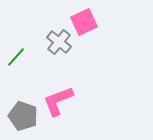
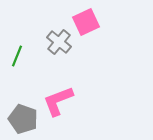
pink square: moved 2 px right
green line: moved 1 px right, 1 px up; rotated 20 degrees counterclockwise
gray pentagon: moved 3 px down
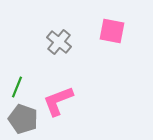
pink square: moved 26 px right, 9 px down; rotated 36 degrees clockwise
green line: moved 31 px down
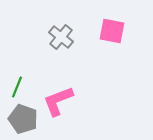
gray cross: moved 2 px right, 5 px up
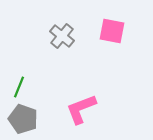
gray cross: moved 1 px right, 1 px up
green line: moved 2 px right
pink L-shape: moved 23 px right, 8 px down
